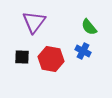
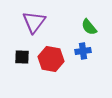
blue cross: rotated 35 degrees counterclockwise
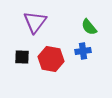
purple triangle: moved 1 px right
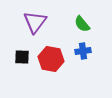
green semicircle: moved 7 px left, 3 px up
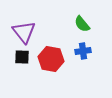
purple triangle: moved 11 px left, 10 px down; rotated 15 degrees counterclockwise
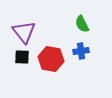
green semicircle: rotated 12 degrees clockwise
blue cross: moved 2 px left
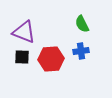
purple triangle: rotated 30 degrees counterclockwise
red hexagon: rotated 15 degrees counterclockwise
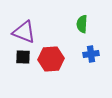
green semicircle: rotated 30 degrees clockwise
blue cross: moved 10 px right, 3 px down
black square: moved 1 px right
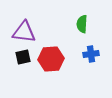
purple triangle: rotated 15 degrees counterclockwise
black square: rotated 14 degrees counterclockwise
